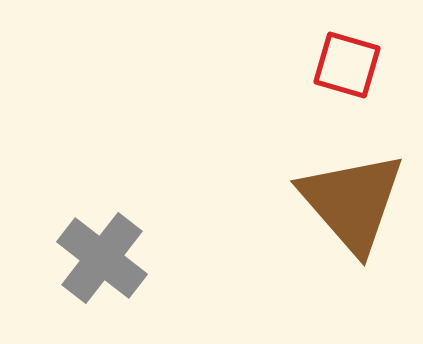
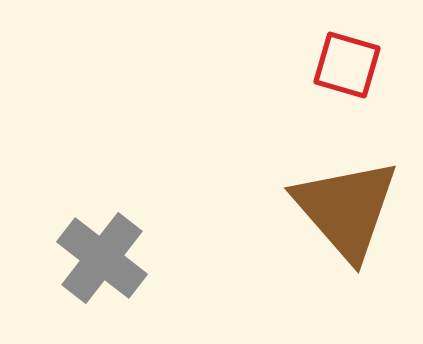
brown triangle: moved 6 px left, 7 px down
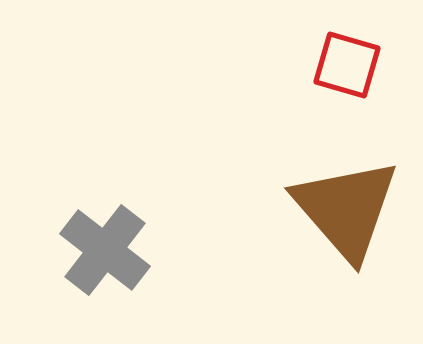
gray cross: moved 3 px right, 8 px up
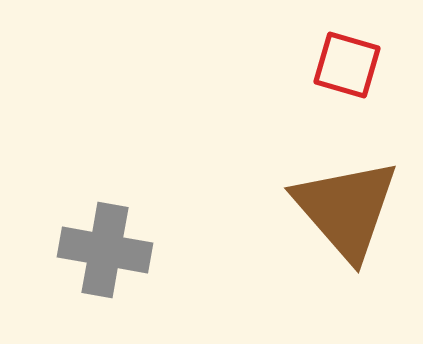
gray cross: rotated 28 degrees counterclockwise
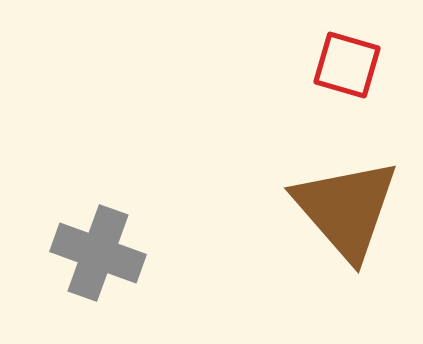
gray cross: moved 7 px left, 3 px down; rotated 10 degrees clockwise
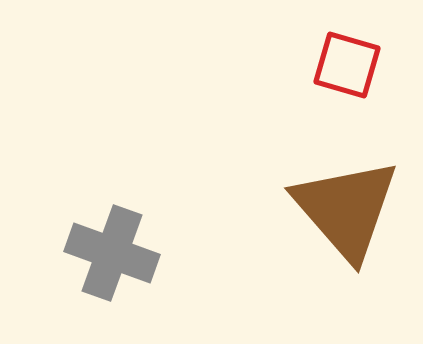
gray cross: moved 14 px right
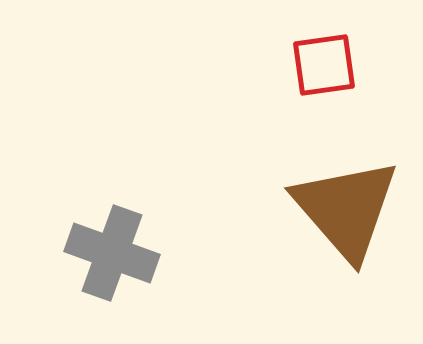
red square: moved 23 px left; rotated 24 degrees counterclockwise
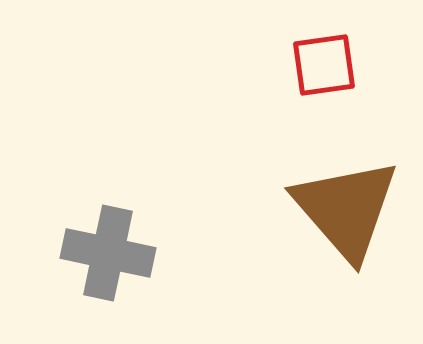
gray cross: moved 4 px left; rotated 8 degrees counterclockwise
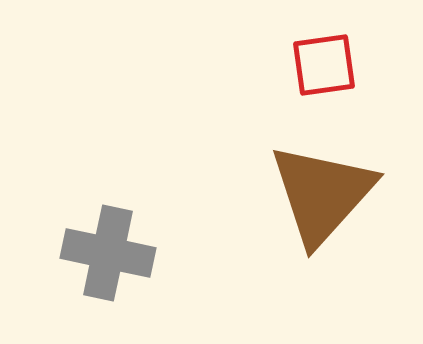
brown triangle: moved 24 px left, 15 px up; rotated 23 degrees clockwise
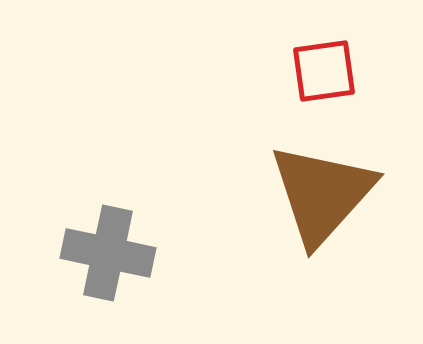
red square: moved 6 px down
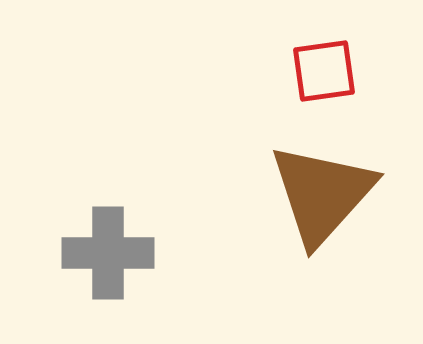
gray cross: rotated 12 degrees counterclockwise
